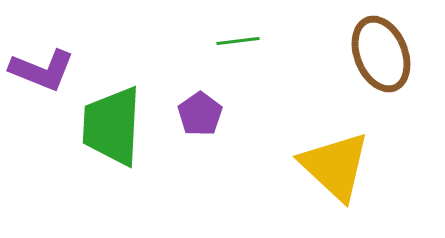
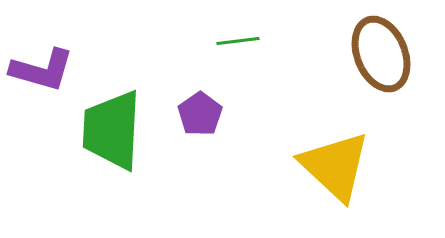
purple L-shape: rotated 6 degrees counterclockwise
green trapezoid: moved 4 px down
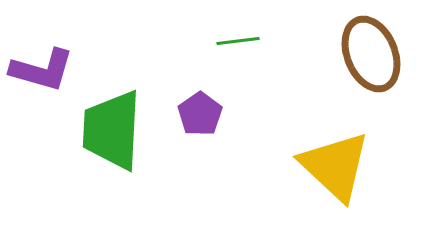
brown ellipse: moved 10 px left
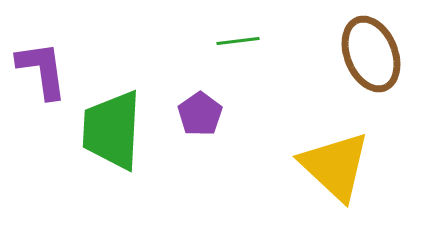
purple L-shape: rotated 114 degrees counterclockwise
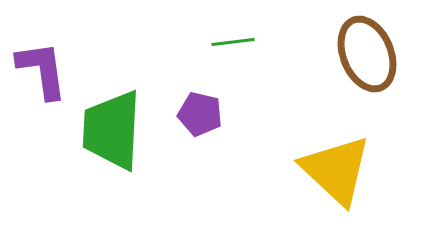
green line: moved 5 px left, 1 px down
brown ellipse: moved 4 px left
purple pentagon: rotated 24 degrees counterclockwise
yellow triangle: moved 1 px right, 4 px down
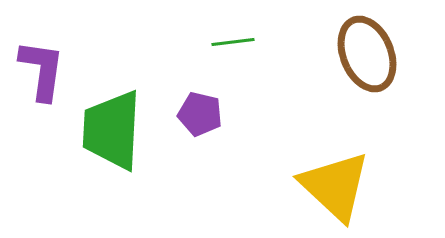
purple L-shape: rotated 16 degrees clockwise
yellow triangle: moved 1 px left, 16 px down
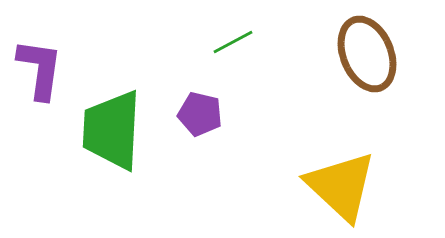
green line: rotated 21 degrees counterclockwise
purple L-shape: moved 2 px left, 1 px up
yellow triangle: moved 6 px right
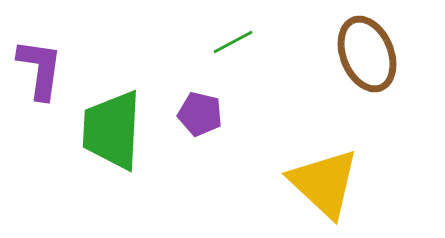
yellow triangle: moved 17 px left, 3 px up
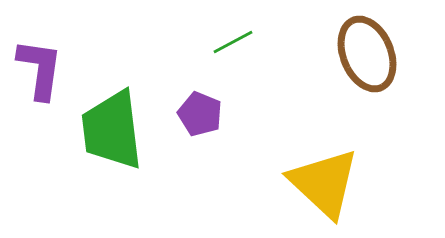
purple pentagon: rotated 9 degrees clockwise
green trapezoid: rotated 10 degrees counterclockwise
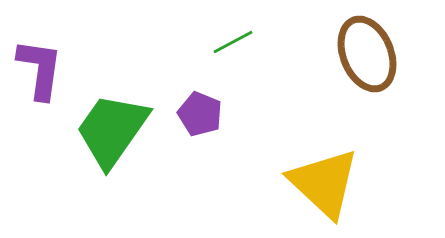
green trapezoid: rotated 42 degrees clockwise
